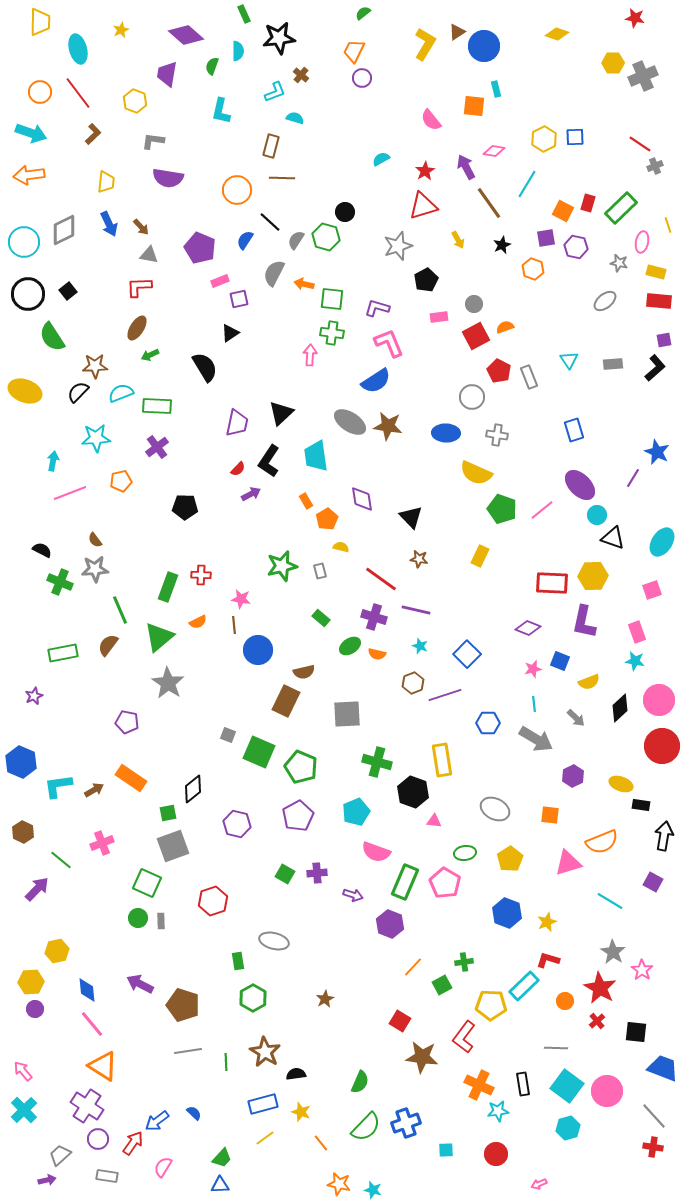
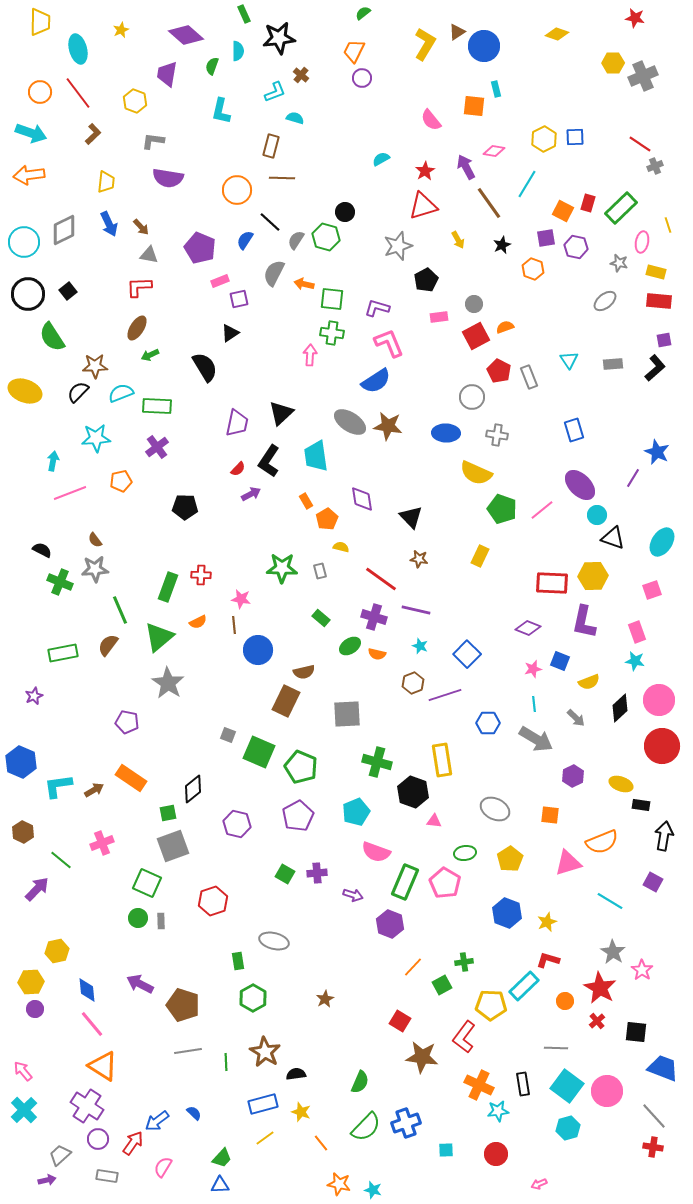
green star at (282, 566): moved 2 px down; rotated 16 degrees clockwise
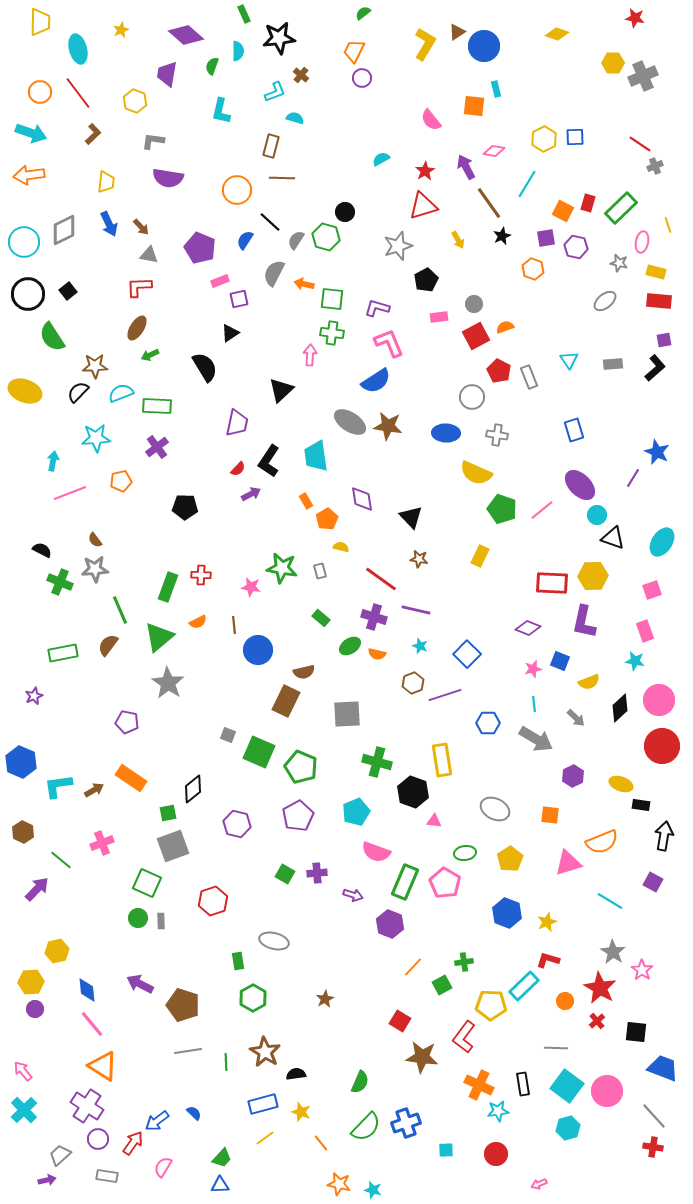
black star at (502, 245): moved 9 px up
black triangle at (281, 413): moved 23 px up
green star at (282, 568): rotated 8 degrees clockwise
pink star at (241, 599): moved 10 px right, 12 px up
pink rectangle at (637, 632): moved 8 px right, 1 px up
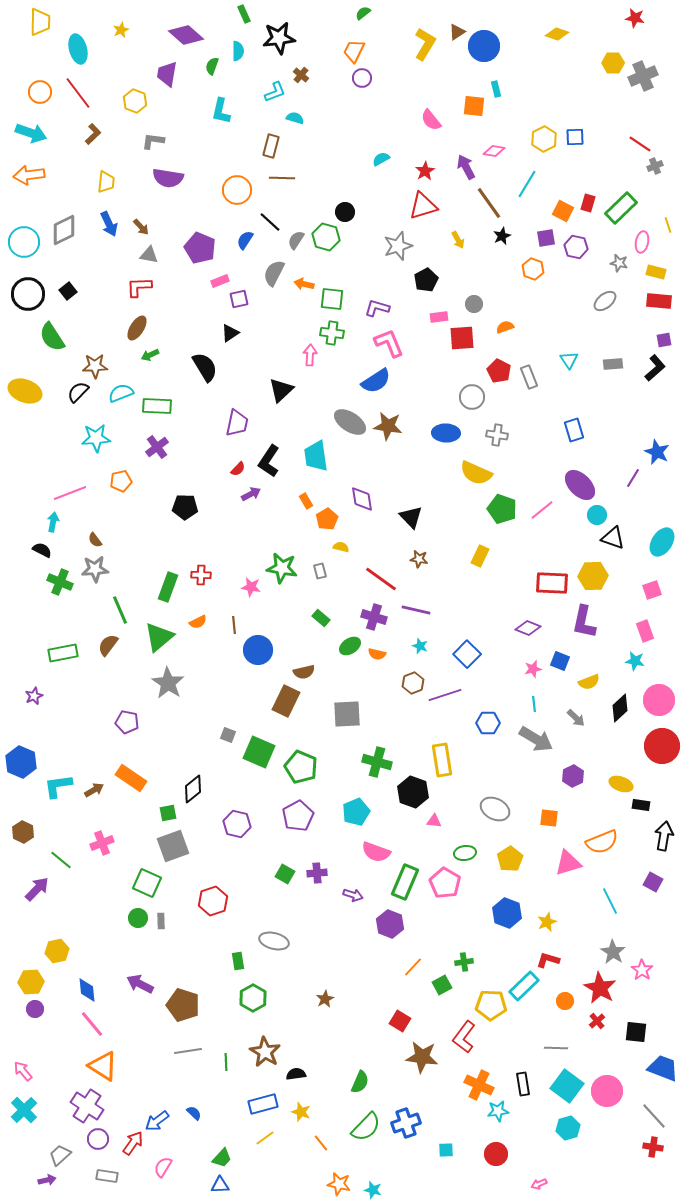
red square at (476, 336): moved 14 px left, 2 px down; rotated 24 degrees clockwise
cyan arrow at (53, 461): moved 61 px down
orange square at (550, 815): moved 1 px left, 3 px down
cyan line at (610, 901): rotated 32 degrees clockwise
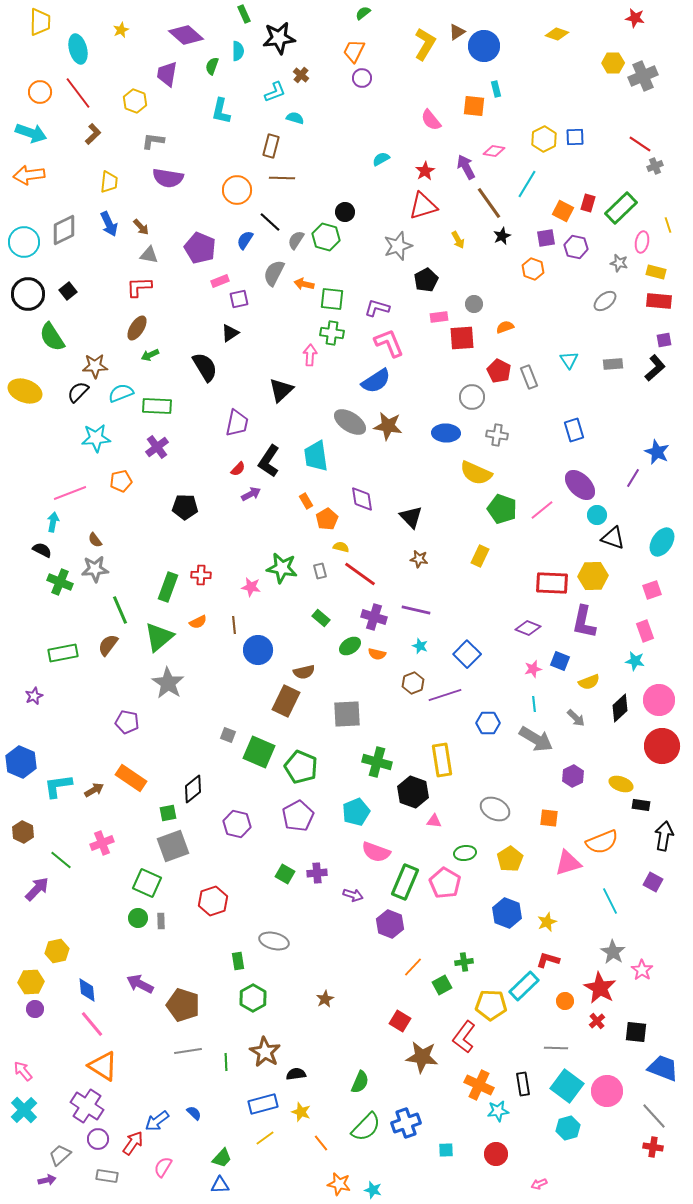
yellow trapezoid at (106, 182): moved 3 px right
red line at (381, 579): moved 21 px left, 5 px up
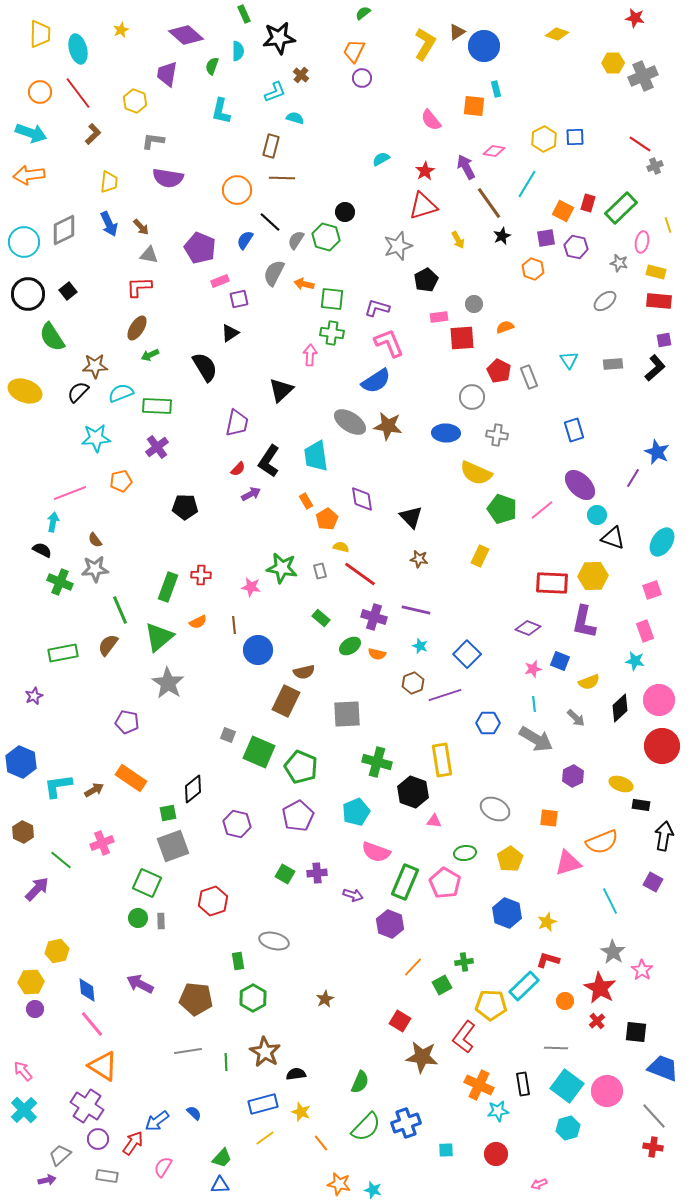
yellow trapezoid at (40, 22): moved 12 px down
brown pentagon at (183, 1005): moved 13 px right, 6 px up; rotated 12 degrees counterclockwise
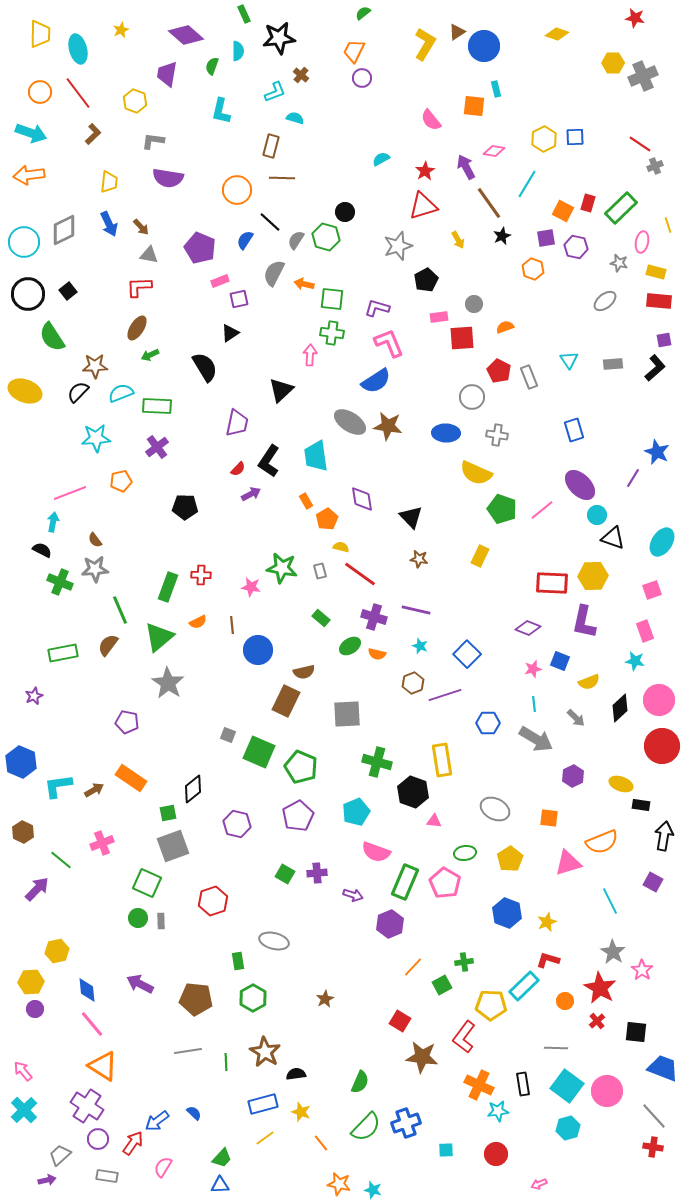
brown line at (234, 625): moved 2 px left
purple hexagon at (390, 924): rotated 16 degrees clockwise
